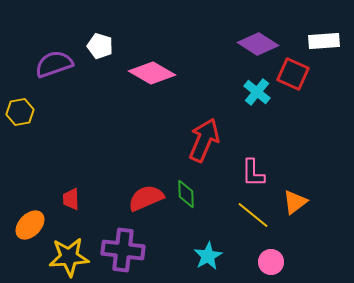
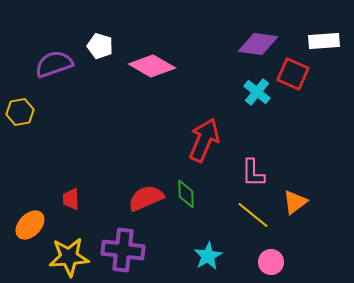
purple diamond: rotated 24 degrees counterclockwise
pink diamond: moved 7 px up
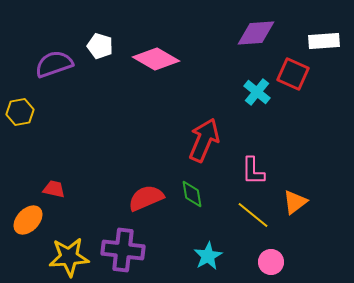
purple diamond: moved 2 px left, 11 px up; rotated 12 degrees counterclockwise
pink diamond: moved 4 px right, 7 px up
pink L-shape: moved 2 px up
green diamond: moved 6 px right; rotated 8 degrees counterclockwise
red trapezoid: moved 17 px left, 10 px up; rotated 105 degrees clockwise
orange ellipse: moved 2 px left, 5 px up
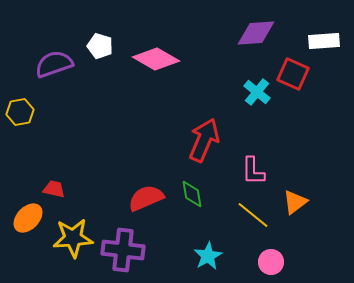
orange ellipse: moved 2 px up
yellow star: moved 4 px right, 19 px up
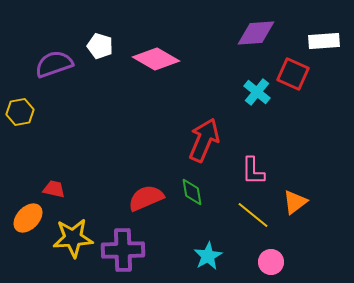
green diamond: moved 2 px up
purple cross: rotated 9 degrees counterclockwise
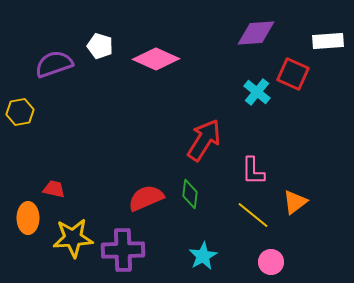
white rectangle: moved 4 px right
pink diamond: rotated 6 degrees counterclockwise
red arrow: rotated 9 degrees clockwise
green diamond: moved 2 px left, 2 px down; rotated 16 degrees clockwise
orange ellipse: rotated 44 degrees counterclockwise
cyan star: moved 5 px left
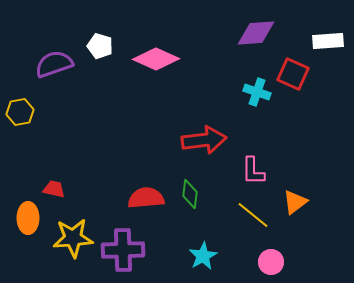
cyan cross: rotated 20 degrees counterclockwise
red arrow: rotated 51 degrees clockwise
red semicircle: rotated 18 degrees clockwise
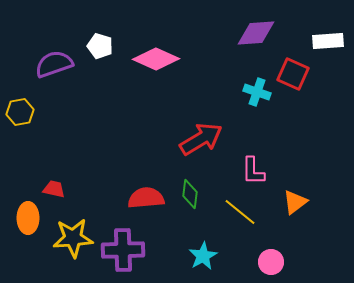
red arrow: moved 3 px left, 1 px up; rotated 24 degrees counterclockwise
yellow line: moved 13 px left, 3 px up
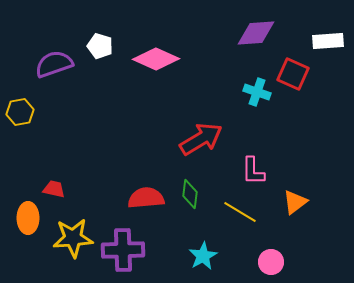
yellow line: rotated 8 degrees counterclockwise
